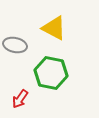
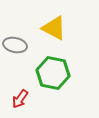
green hexagon: moved 2 px right
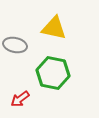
yellow triangle: rotated 16 degrees counterclockwise
red arrow: rotated 18 degrees clockwise
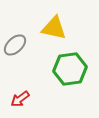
gray ellipse: rotated 55 degrees counterclockwise
green hexagon: moved 17 px right, 4 px up; rotated 20 degrees counterclockwise
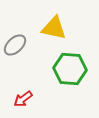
green hexagon: rotated 12 degrees clockwise
red arrow: moved 3 px right
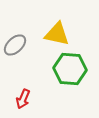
yellow triangle: moved 3 px right, 6 px down
red arrow: rotated 30 degrees counterclockwise
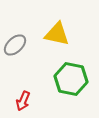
green hexagon: moved 1 px right, 10 px down; rotated 8 degrees clockwise
red arrow: moved 2 px down
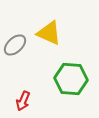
yellow triangle: moved 8 px left, 1 px up; rotated 12 degrees clockwise
green hexagon: rotated 8 degrees counterclockwise
